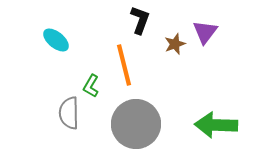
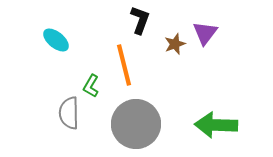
purple triangle: moved 1 px down
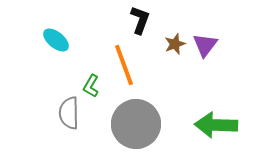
purple triangle: moved 12 px down
orange line: rotated 6 degrees counterclockwise
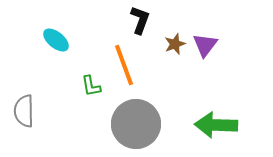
green L-shape: rotated 40 degrees counterclockwise
gray semicircle: moved 45 px left, 2 px up
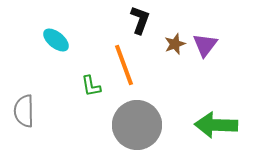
gray circle: moved 1 px right, 1 px down
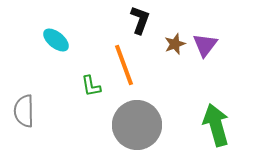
green arrow: rotated 72 degrees clockwise
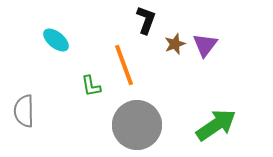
black L-shape: moved 6 px right
green arrow: rotated 72 degrees clockwise
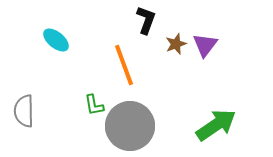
brown star: moved 1 px right
green L-shape: moved 3 px right, 19 px down
gray circle: moved 7 px left, 1 px down
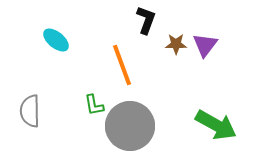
brown star: rotated 20 degrees clockwise
orange line: moved 2 px left
gray semicircle: moved 6 px right
green arrow: rotated 63 degrees clockwise
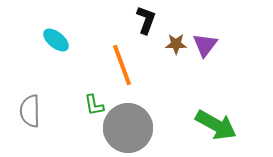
gray circle: moved 2 px left, 2 px down
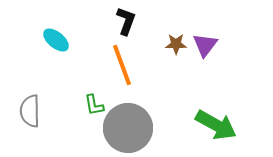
black L-shape: moved 20 px left, 1 px down
